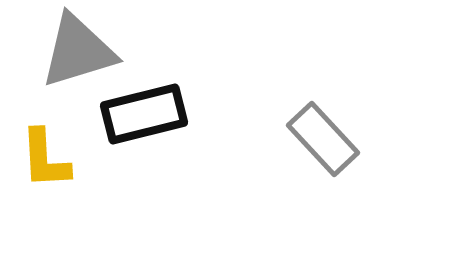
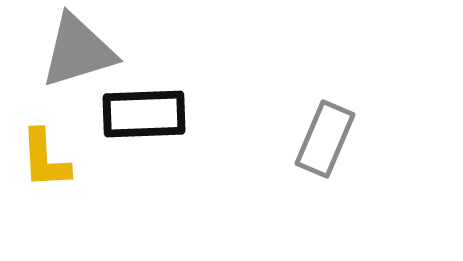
black rectangle: rotated 12 degrees clockwise
gray rectangle: moved 2 px right; rotated 66 degrees clockwise
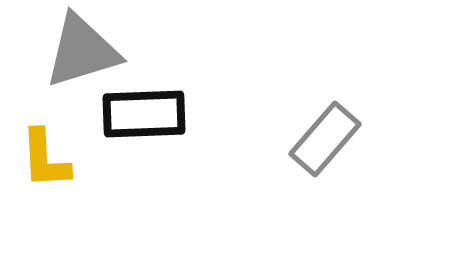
gray triangle: moved 4 px right
gray rectangle: rotated 18 degrees clockwise
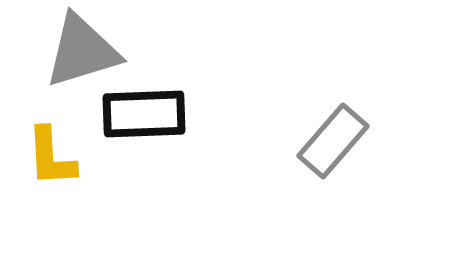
gray rectangle: moved 8 px right, 2 px down
yellow L-shape: moved 6 px right, 2 px up
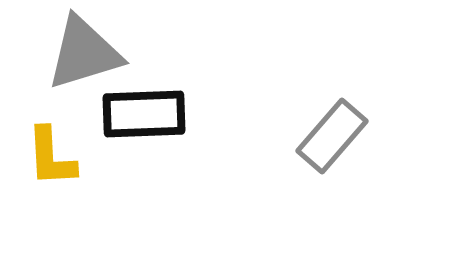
gray triangle: moved 2 px right, 2 px down
gray rectangle: moved 1 px left, 5 px up
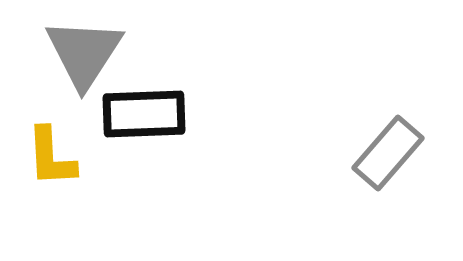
gray triangle: rotated 40 degrees counterclockwise
gray rectangle: moved 56 px right, 17 px down
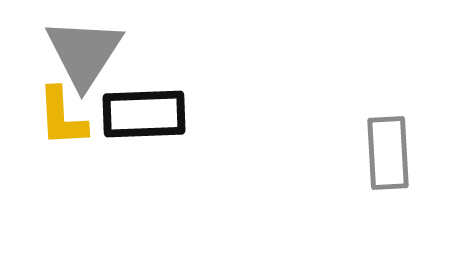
gray rectangle: rotated 44 degrees counterclockwise
yellow L-shape: moved 11 px right, 40 px up
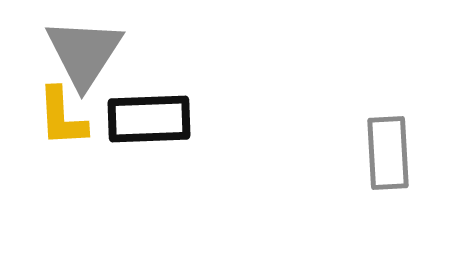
black rectangle: moved 5 px right, 5 px down
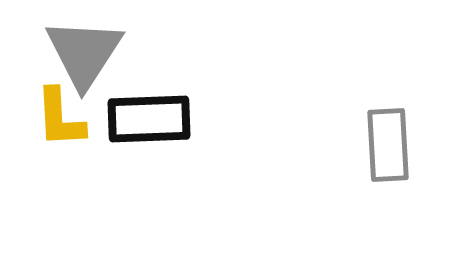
yellow L-shape: moved 2 px left, 1 px down
gray rectangle: moved 8 px up
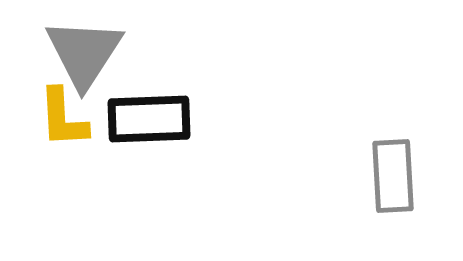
yellow L-shape: moved 3 px right
gray rectangle: moved 5 px right, 31 px down
